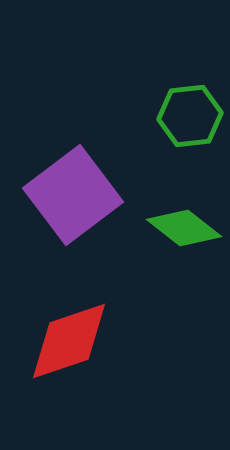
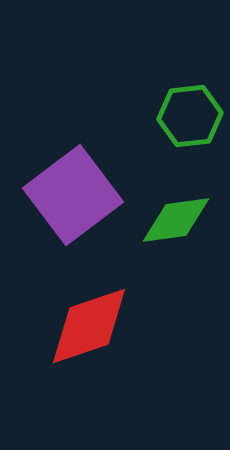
green diamond: moved 8 px left, 8 px up; rotated 46 degrees counterclockwise
red diamond: moved 20 px right, 15 px up
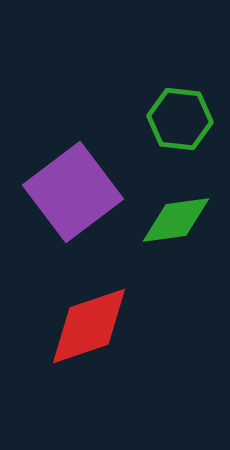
green hexagon: moved 10 px left, 3 px down; rotated 12 degrees clockwise
purple square: moved 3 px up
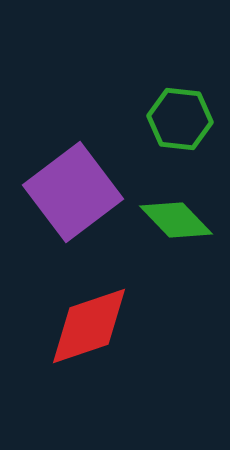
green diamond: rotated 54 degrees clockwise
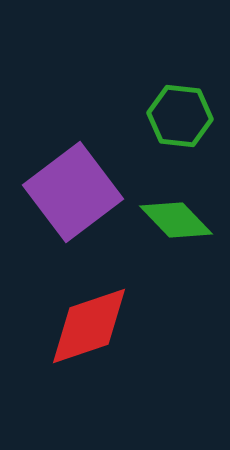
green hexagon: moved 3 px up
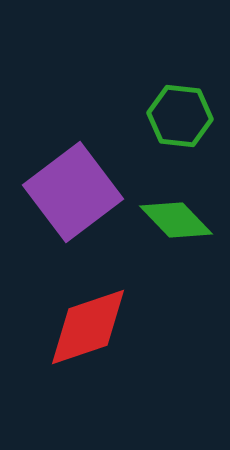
red diamond: moved 1 px left, 1 px down
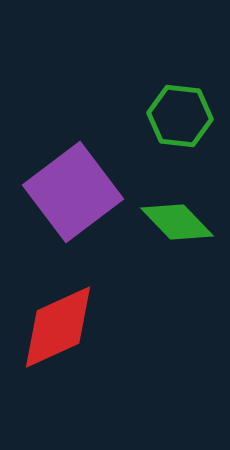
green diamond: moved 1 px right, 2 px down
red diamond: moved 30 px left; rotated 6 degrees counterclockwise
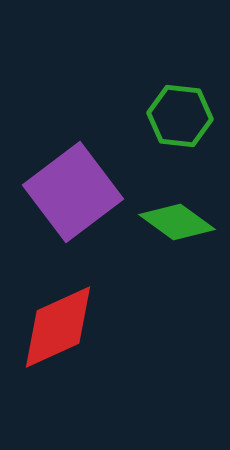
green diamond: rotated 10 degrees counterclockwise
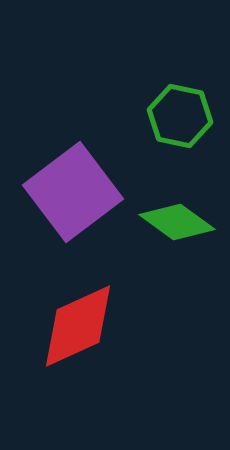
green hexagon: rotated 6 degrees clockwise
red diamond: moved 20 px right, 1 px up
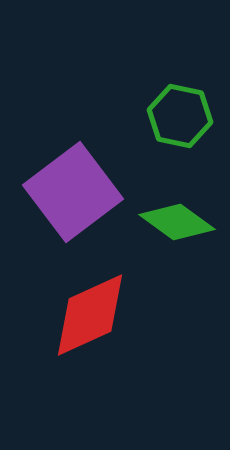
red diamond: moved 12 px right, 11 px up
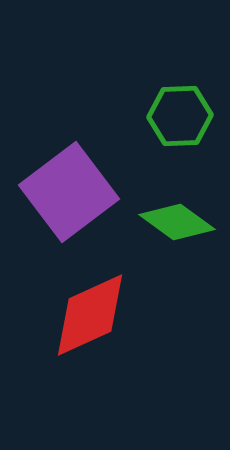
green hexagon: rotated 14 degrees counterclockwise
purple square: moved 4 px left
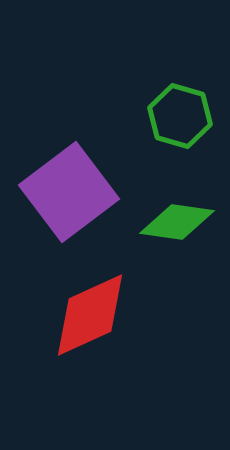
green hexagon: rotated 18 degrees clockwise
green diamond: rotated 28 degrees counterclockwise
